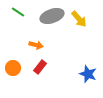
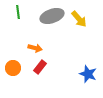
green line: rotated 48 degrees clockwise
orange arrow: moved 1 px left, 3 px down
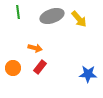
blue star: rotated 18 degrees counterclockwise
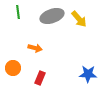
red rectangle: moved 11 px down; rotated 16 degrees counterclockwise
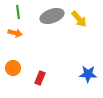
orange arrow: moved 20 px left, 15 px up
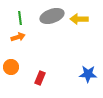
green line: moved 2 px right, 6 px down
yellow arrow: rotated 132 degrees clockwise
orange arrow: moved 3 px right, 4 px down; rotated 32 degrees counterclockwise
orange circle: moved 2 px left, 1 px up
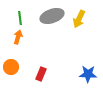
yellow arrow: rotated 66 degrees counterclockwise
orange arrow: rotated 56 degrees counterclockwise
red rectangle: moved 1 px right, 4 px up
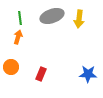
yellow arrow: rotated 18 degrees counterclockwise
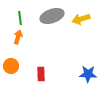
yellow arrow: moved 2 px right; rotated 66 degrees clockwise
orange circle: moved 1 px up
red rectangle: rotated 24 degrees counterclockwise
